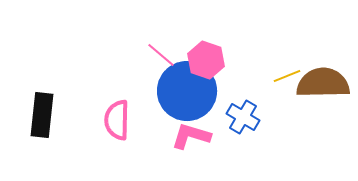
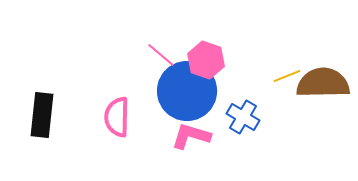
pink semicircle: moved 3 px up
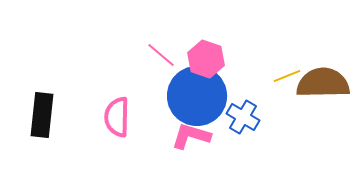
pink hexagon: moved 1 px up
blue circle: moved 10 px right, 5 px down
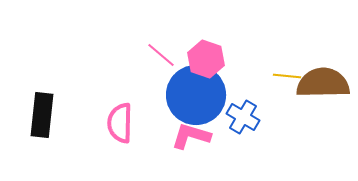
yellow line: rotated 28 degrees clockwise
blue circle: moved 1 px left, 1 px up
pink semicircle: moved 3 px right, 6 px down
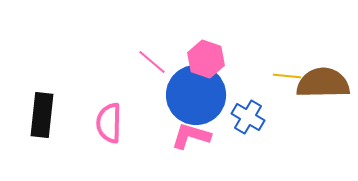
pink line: moved 9 px left, 7 px down
blue cross: moved 5 px right
pink semicircle: moved 11 px left
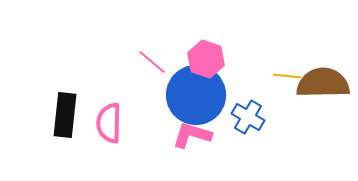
black rectangle: moved 23 px right
pink L-shape: moved 1 px right, 1 px up
